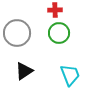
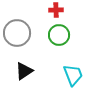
red cross: moved 1 px right
green circle: moved 2 px down
cyan trapezoid: moved 3 px right
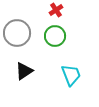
red cross: rotated 32 degrees counterclockwise
green circle: moved 4 px left, 1 px down
cyan trapezoid: moved 2 px left
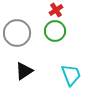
green circle: moved 5 px up
